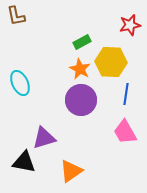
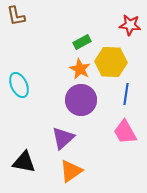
red star: rotated 20 degrees clockwise
cyan ellipse: moved 1 px left, 2 px down
purple triangle: moved 19 px right; rotated 25 degrees counterclockwise
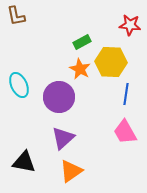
purple circle: moved 22 px left, 3 px up
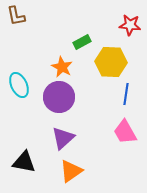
orange star: moved 18 px left, 2 px up
